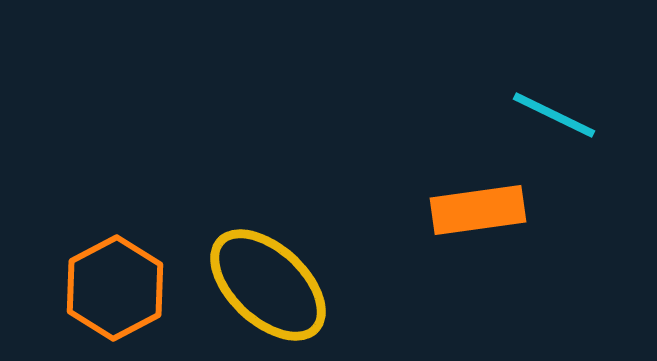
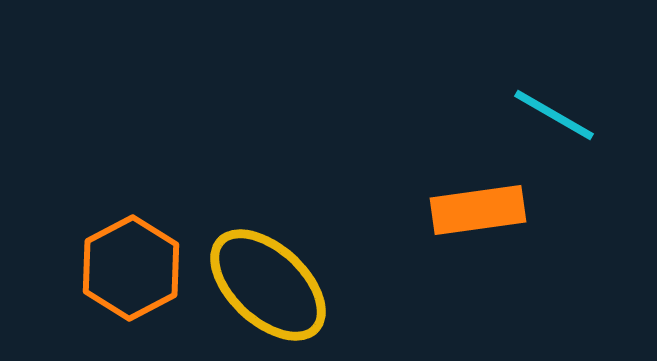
cyan line: rotated 4 degrees clockwise
orange hexagon: moved 16 px right, 20 px up
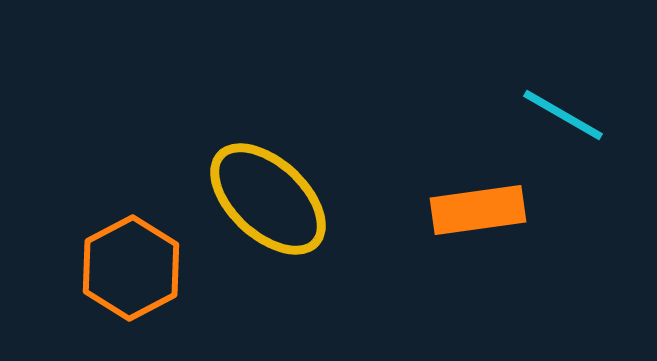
cyan line: moved 9 px right
yellow ellipse: moved 86 px up
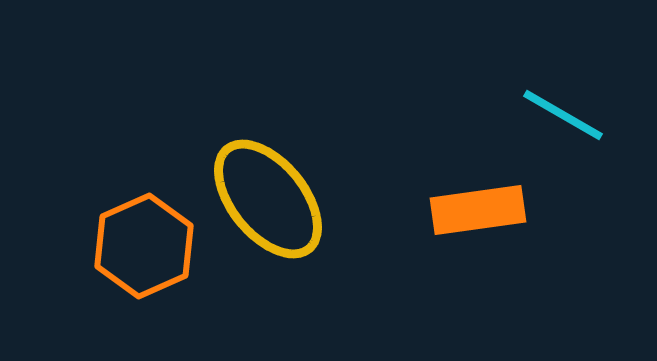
yellow ellipse: rotated 8 degrees clockwise
orange hexagon: moved 13 px right, 22 px up; rotated 4 degrees clockwise
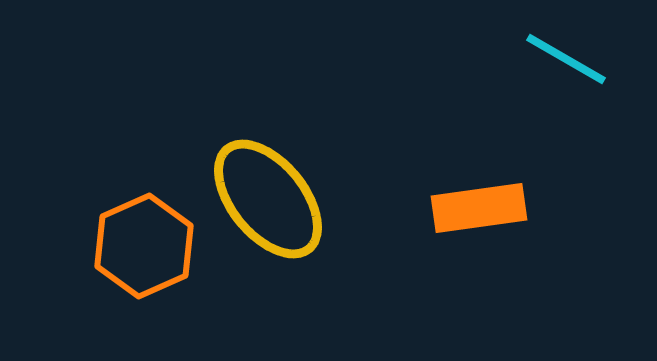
cyan line: moved 3 px right, 56 px up
orange rectangle: moved 1 px right, 2 px up
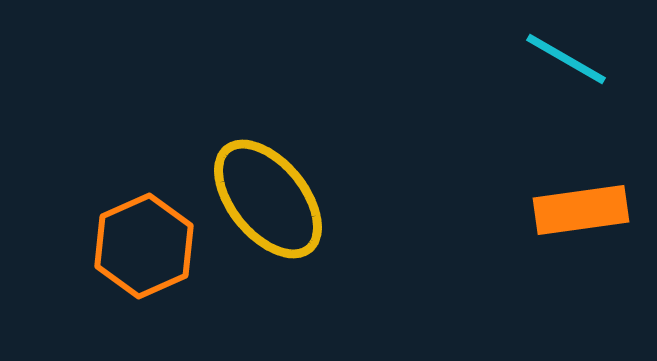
orange rectangle: moved 102 px right, 2 px down
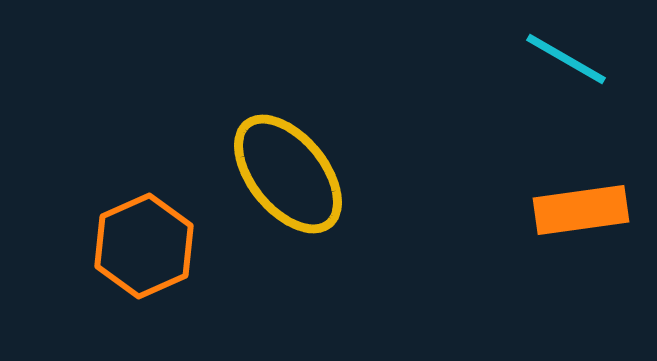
yellow ellipse: moved 20 px right, 25 px up
